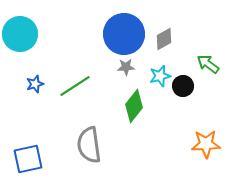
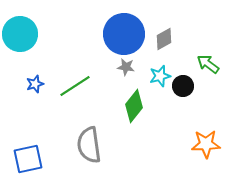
gray star: rotated 12 degrees clockwise
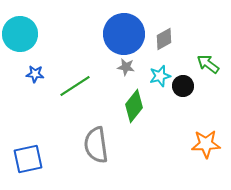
blue star: moved 10 px up; rotated 24 degrees clockwise
gray semicircle: moved 7 px right
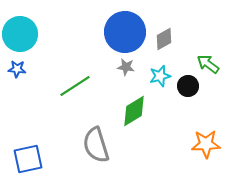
blue circle: moved 1 px right, 2 px up
blue star: moved 18 px left, 5 px up
black circle: moved 5 px right
green diamond: moved 5 px down; rotated 20 degrees clockwise
gray semicircle: rotated 9 degrees counterclockwise
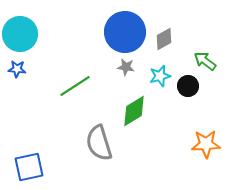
green arrow: moved 3 px left, 3 px up
gray semicircle: moved 3 px right, 2 px up
blue square: moved 1 px right, 8 px down
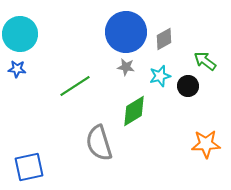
blue circle: moved 1 px right
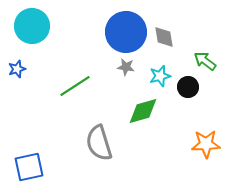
cyan circle: moved 12 px right, 8 px up
gray diamond: moved 2 px up; rotated 70 degrees counterclockwise
blue star: rotated 24 degrees counterclockwise
black circle: moved 1 px down
green diamond: moved 9 px right; rotated 16 degrees clockwise
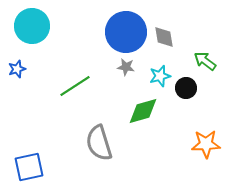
black circle: moved 2 px left, 1 px down
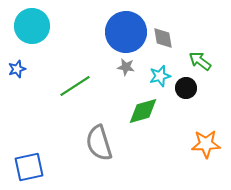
gray diamond: moved 1 px left, 1 px down
green arrow: moved 5 px left
